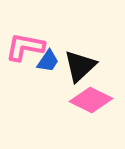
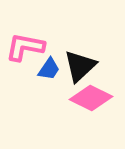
blue trapezoid: moved 1 px right, 8 px down
pink diamond: moved 2 px up
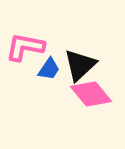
black triangle: moved 1 px up
pink diamond: moved 4 px up; rotated 24 degrees clockwise
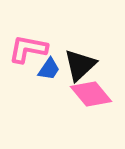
pink L-shape: moved 3 px right, 2 px down
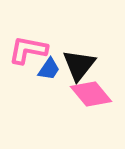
pink L-shape: moved 1 px down
black triangle: moved 1 px left; rotated 9 degrees counterclockwise
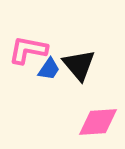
black triangle: rotated 18 degrees counterclockwise
pink diamond: moved 7 px right, 28 px down; rotated 54 degrees counterclockwise
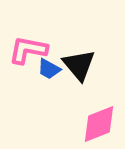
blue trapezoid: rotated 85 degrees clockwise
pink diamond: moved 1 px right, 2 px down; rotated 18 degrees counterclockwise
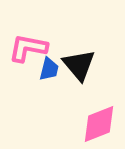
pink L-shape: moved 2 px up
blue trapezoid: rotated 105 degrees counterclockwise
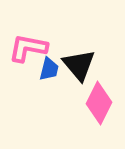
pink diamond: moved 21 px up; rotated 42 degrees counterclockwise
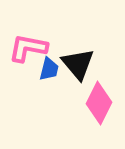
black triangle: moved 1 px left, 1 px up
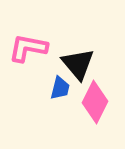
blue trapezoid: moved 11 px right, 19 px down
pink diamond: moved 4 px left, 1 px up
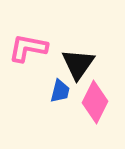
black triangle: rotated 15 degrees clockwise
blue trapezoid: moved 3 px down
